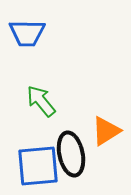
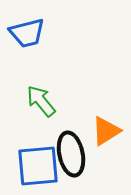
blue trapezoid: rotated 15 degrees counterclockwise
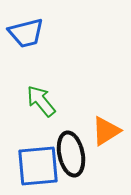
blue trapezoid: moved 1 px left
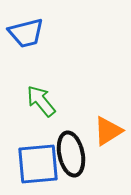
orange triangle: moved 2 px right
blue square: moved 2 px up
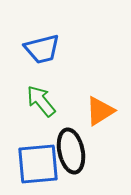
blue trapezoid: moved 16 px right, 16 px down
orange triangle: moved 8 px left, 20 px up
black ellipse: moved 3 px up
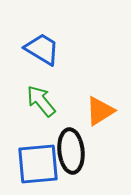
blue trapezoid: rotated 135 degrees counterclockwise
black ellipse: rotated 6 degrees clockwise
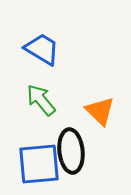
green arrow: moved 1 px up
orange triangle: rotated 44 degrees counterclockwise
blue square: moved 1 px right
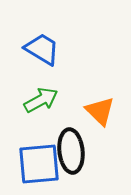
green arrow: rotated 100 degrees clockwise
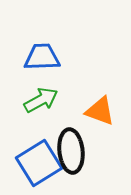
blue trapezoid: moved 8 px down; rotated 33 degrees counterclockwise
orange triangle: rotated 24 degrees counterclockwise
blue square: moved 1 px up; rotated 27 degrees counterclockwise
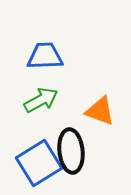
blue trapezoid: moved 3 px right, 1 px up
